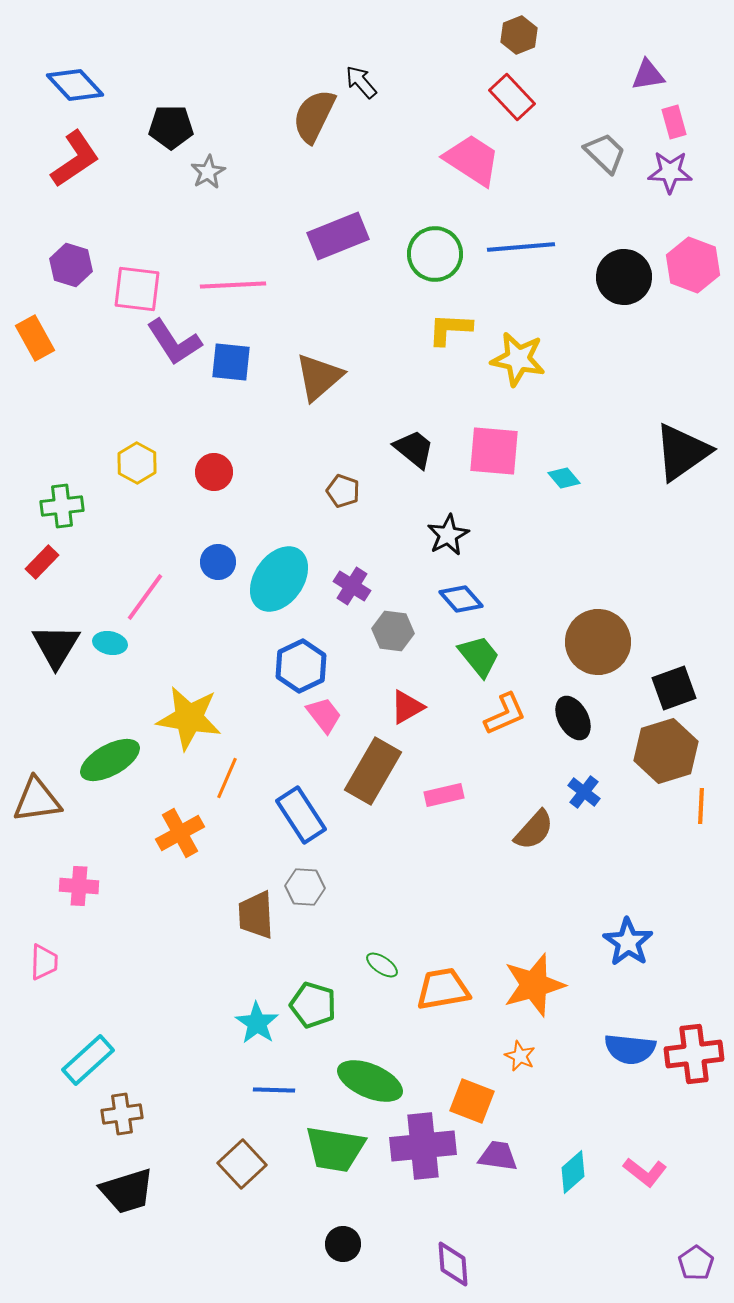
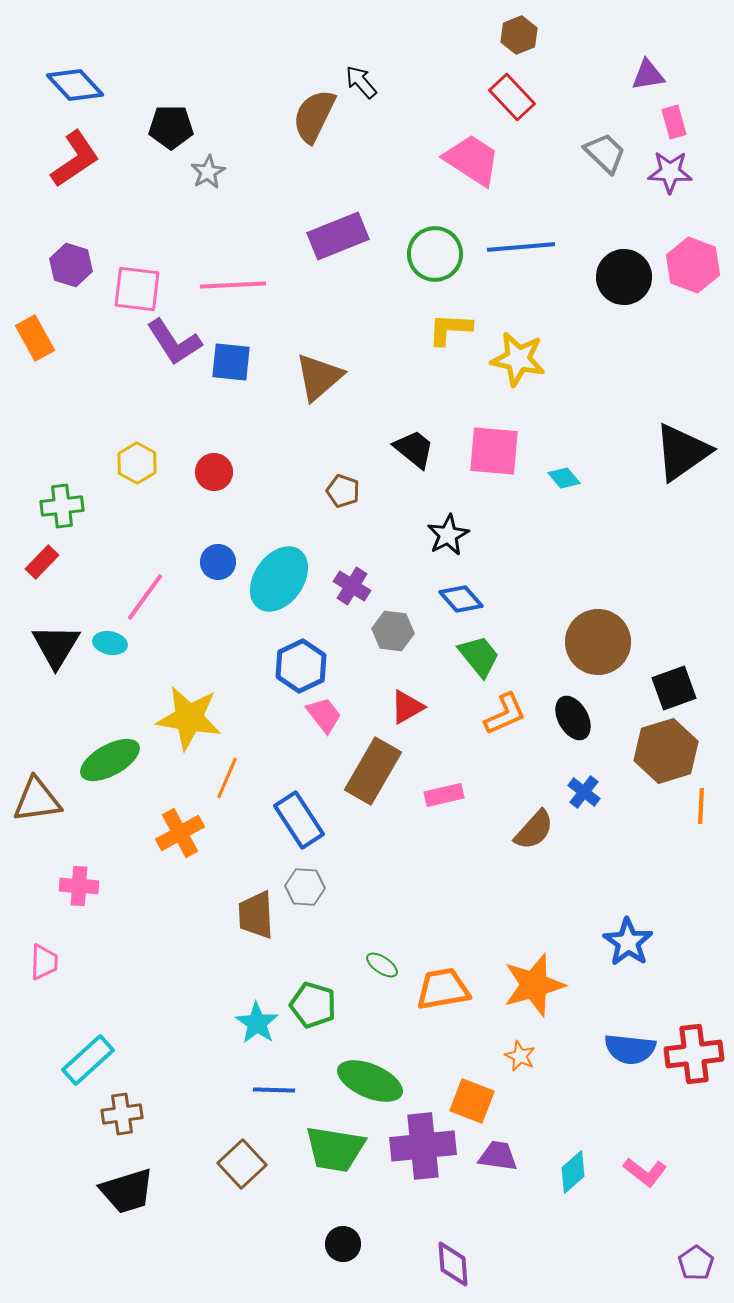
blue rectangle at (301, 815): moved 2 px left, 5 px down
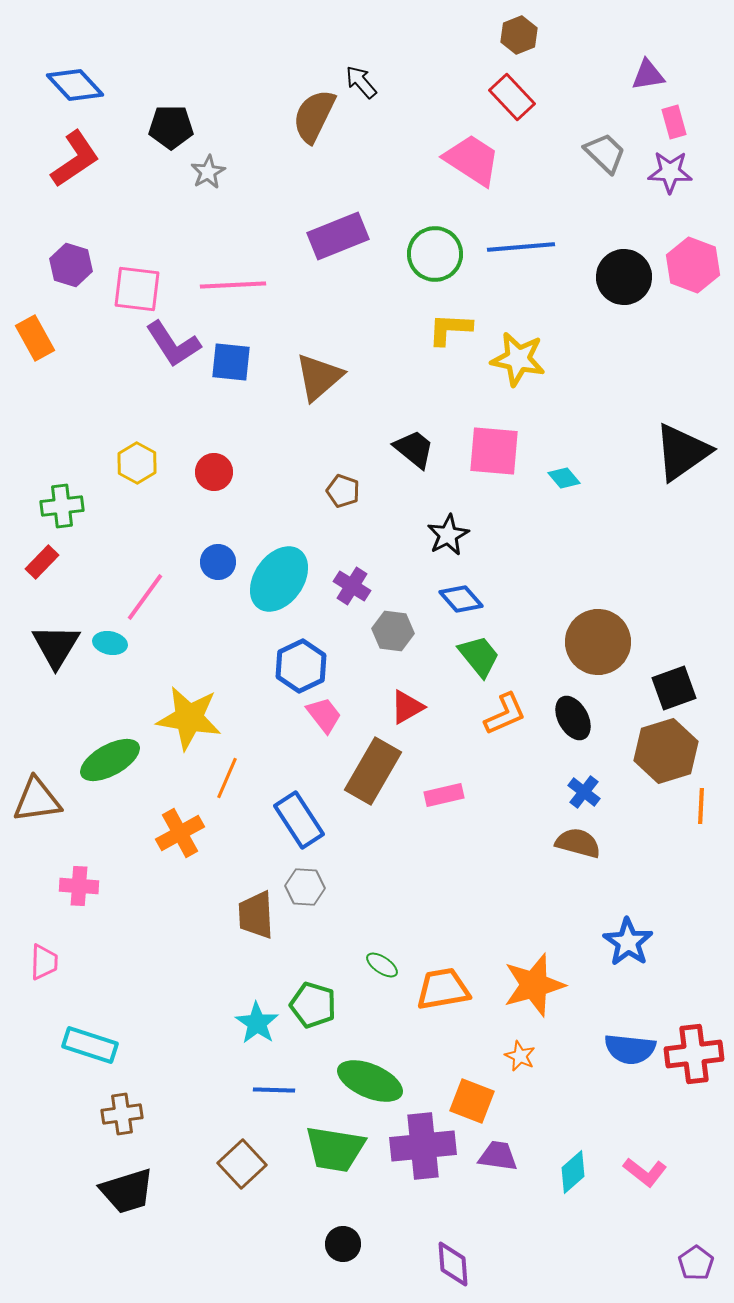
purple L-shape at (174, 342): moved 1 px left, 2 px down
brown semicircle at (534, 830): moved 44 px right, 13 px down; rotated 117 degrees counterclockwise
cyan rectangle at (88, 1060): moved 2 px right, 15 px up; rotated 60 degrees clockwise
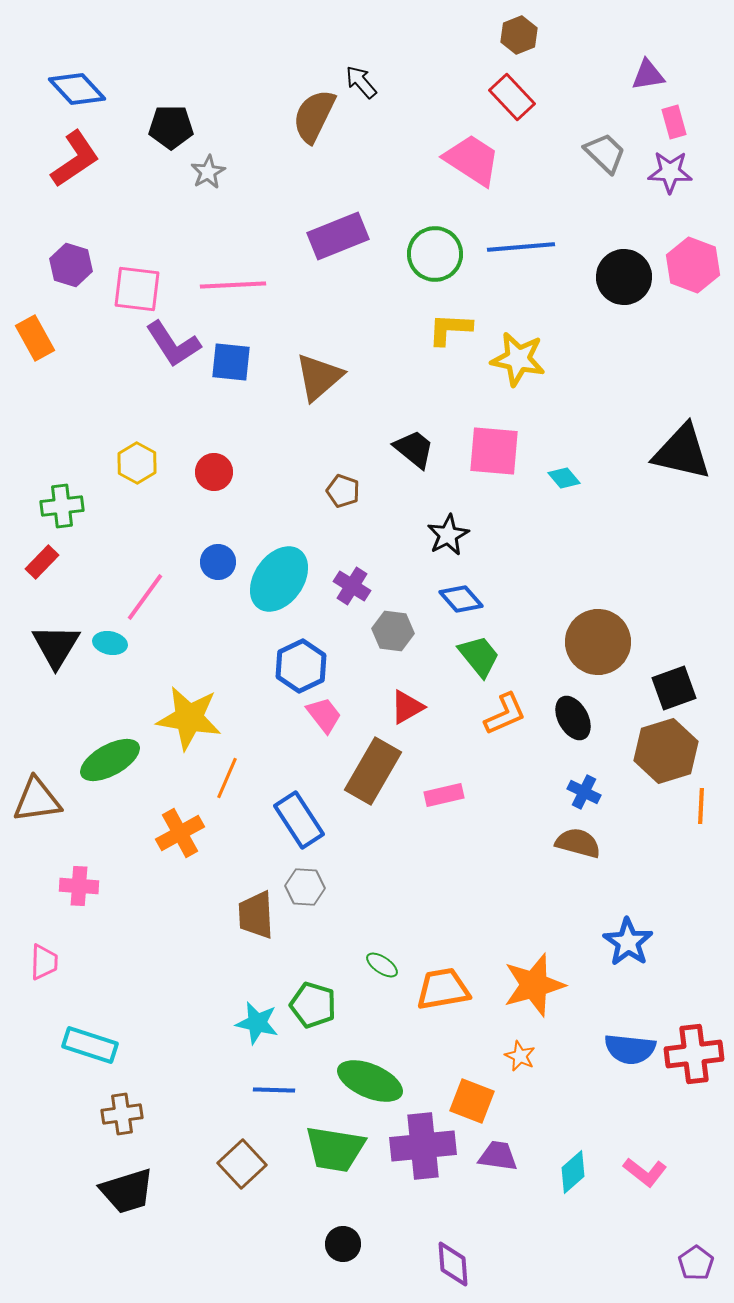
blue diamond at (75, 85): moved 2 px right, 4 px down
black triangle at (682, 452): rotated 48 degrees clockwise
blue cross at (584, 792): rotated 12 degrees counterclockwise
cyan star at (257, 1023): rotated 21 degrees counterclockwise
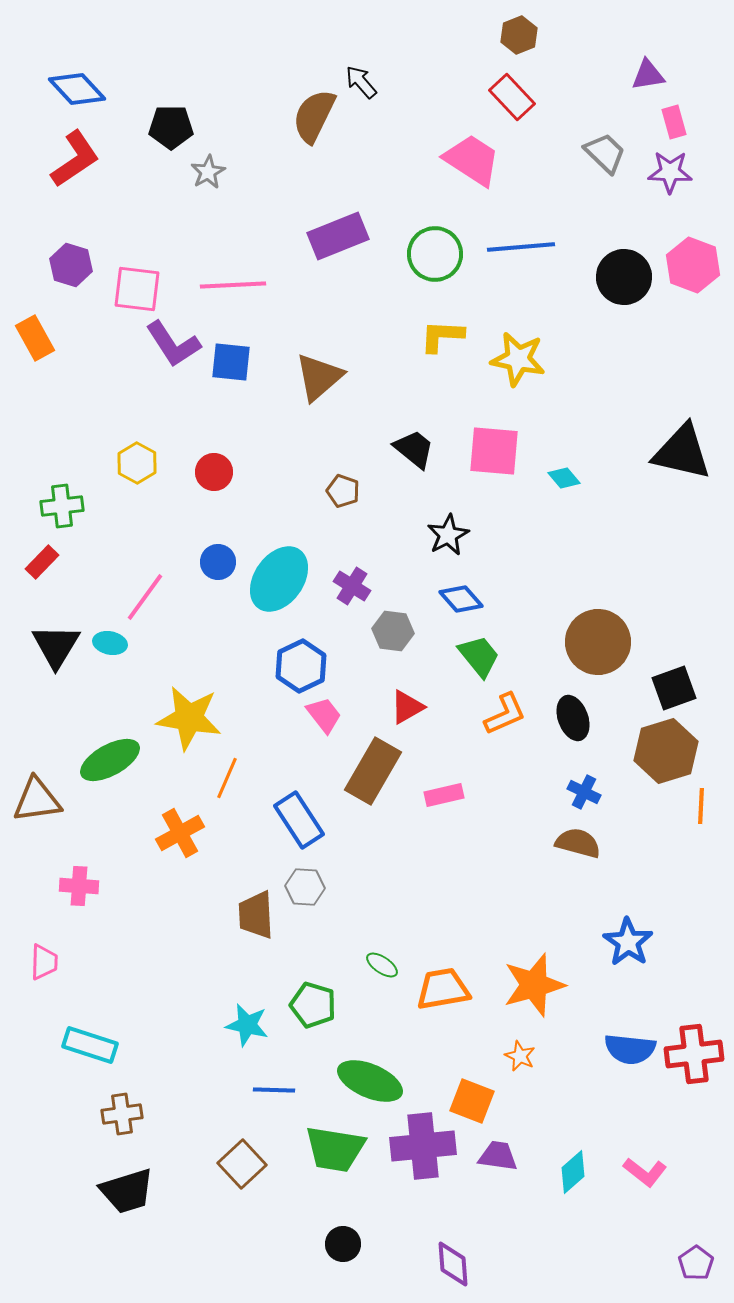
yellow L-shape at (450, 329): moved 8 px left, 7 px down
black ellipse at (573, 718): rotated 9 degrees clockwise
cyan star at (257, 1023): moved 10 px left, 2 px down
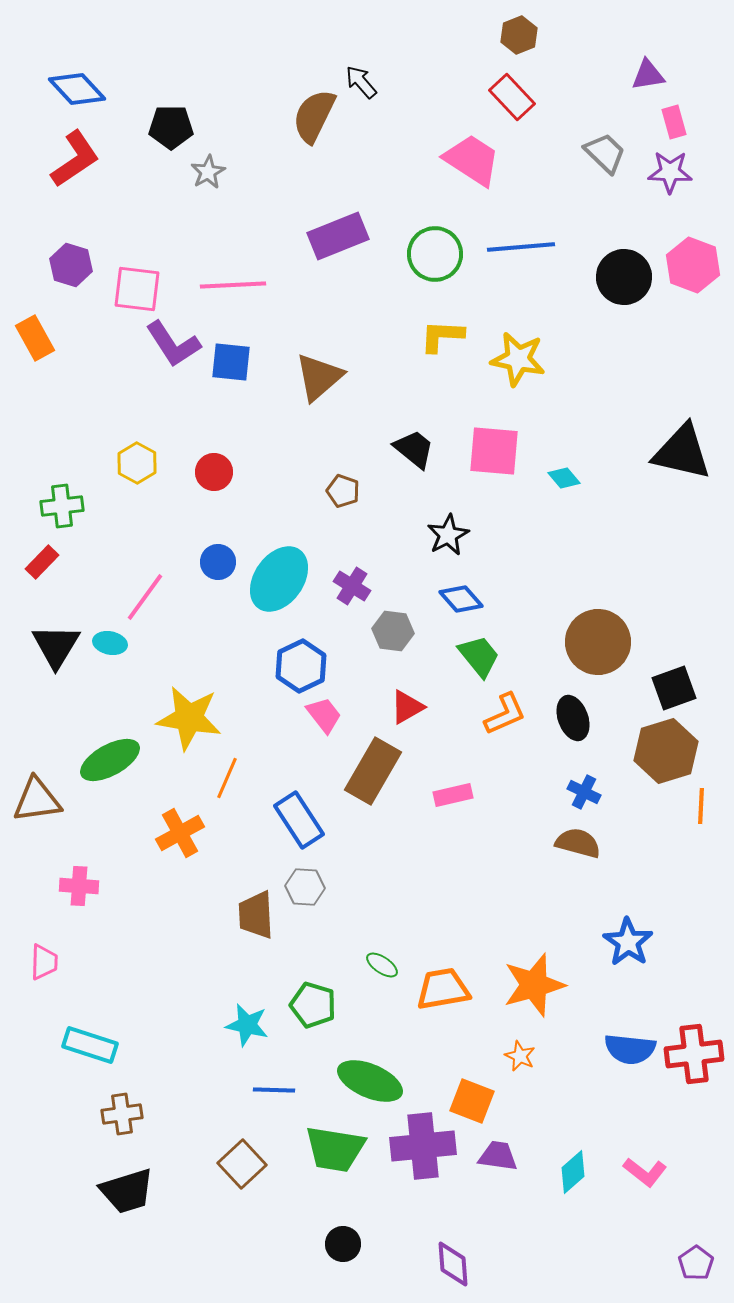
pink rectangle at (444, 795): moved 9 px right
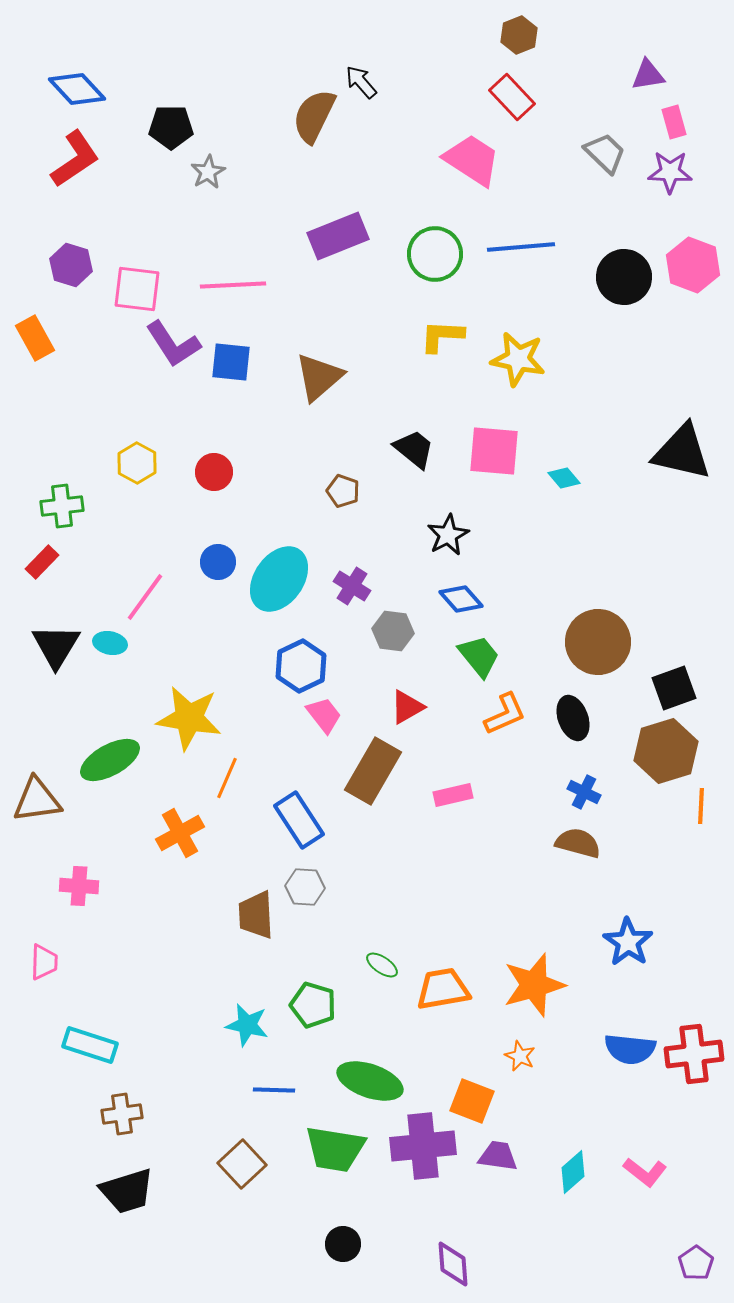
green ellipse at (370, 1081): rotated 4 degrees counterclockwise
